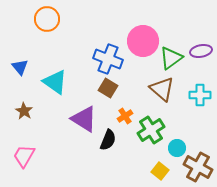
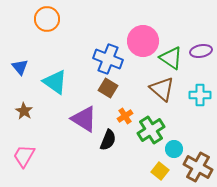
green triangle: rotated 50 degrees counterclockwise
cyan circle: moved 3 px left, 1 px down
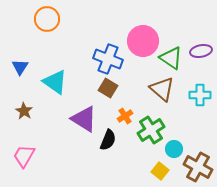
blue triangle: rotated 12 degrees clockwise
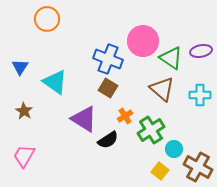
black semicircle: rotated 35 degrees clockwise
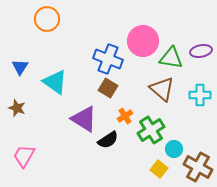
green triangle: rotated 25 degrees counterclockwise
brown star: moved 7 px left, 3 px up; rotated 12 degrees counterclockwise
yellow square: moved 1 px left, 2 px up
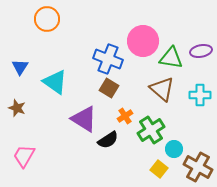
brown square: moved 1 px right
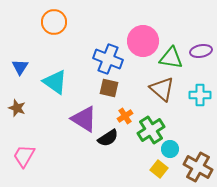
orange circle: moved 7 px right, 3 px down
brown square: rotated 18 degrees counterclockwise
black semicircle: moved 2 px up
cyan circle: moved 4 px left
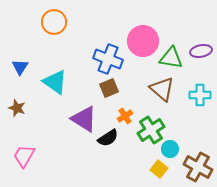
brown square: rotated 36 degrees counterclockwise
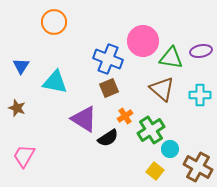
blue triangle: moved 1 px right, 1 px up
cyan triangle: rotated 24 degrees counterclockwise
yellow square: moved 4 px left, 2 px down
